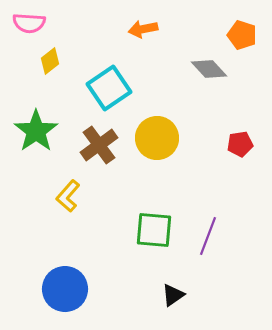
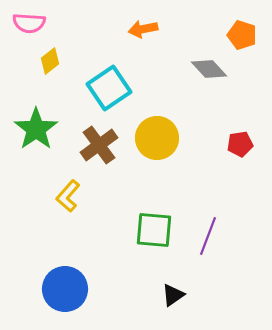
green star: moved 2 px up
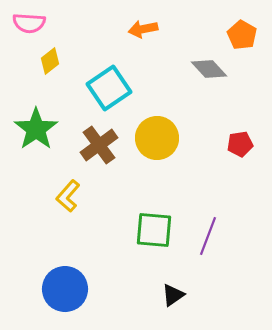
orange pentagon: rotated 12 degrees clockwise
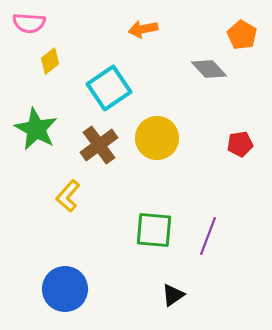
green star: rotated 9 degrees counterclockwise
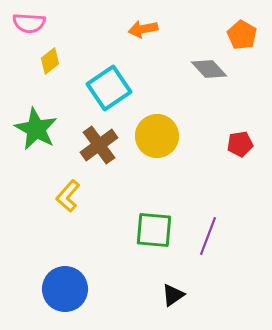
yellow circle: moved 2 px up
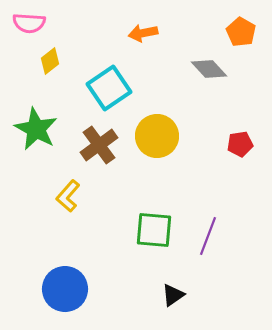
orange arrow: moved 4 px down
orange pentagon: moved 1 px left, 3 px up
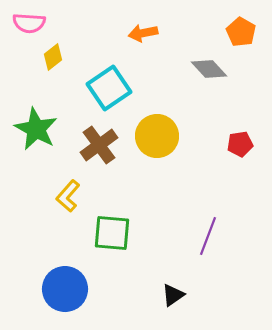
yellow diamond: moved 3 px right, 4 px up
green square: moved 42 px left, 3 px down
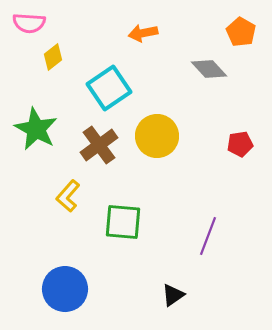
green square: moved 11 px right, 11 px up
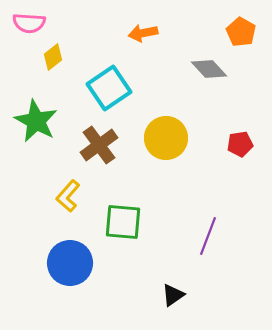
green star: moved 8 px up
yellow circle: moved 9 px right, 2 px down
blue circle: moved 5 px right, 26 px up
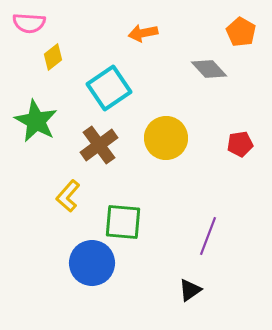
blue circle: moved 22 px right
black triangle: moved 17 px right, 5 px up
